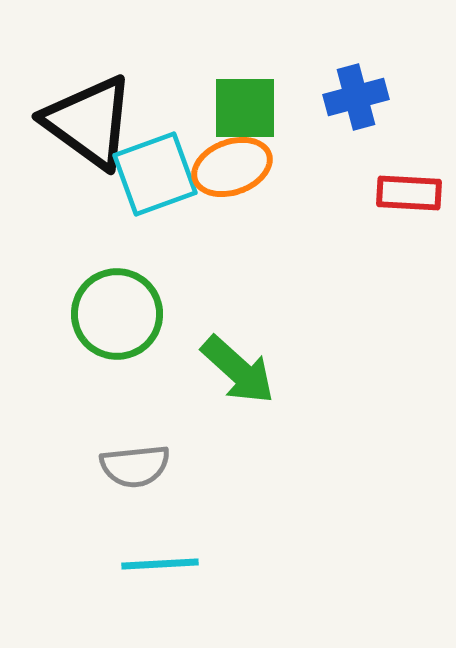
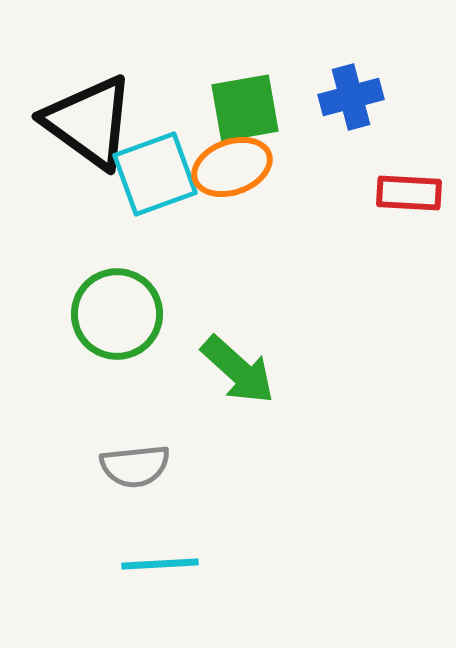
blue cross: moved 5 px left
green square: rotated 10 degrees counterclockwise
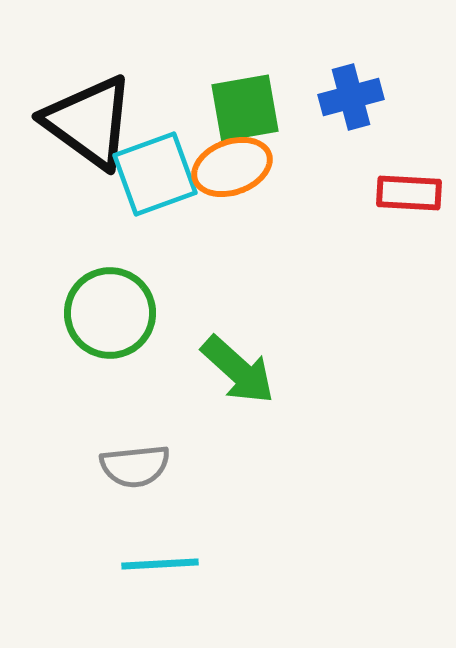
green circle: moved 7 px left, 1 px up
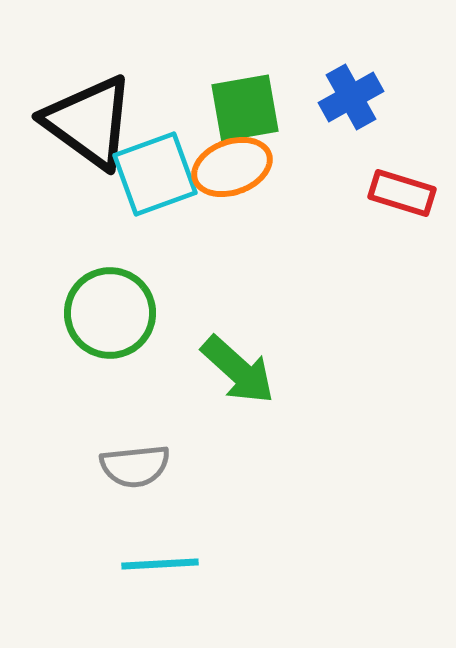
blue cross: rotated 14 degrees counterclockwise
red rectangle: moved 7 px left; rotated 14 degrees clockwise
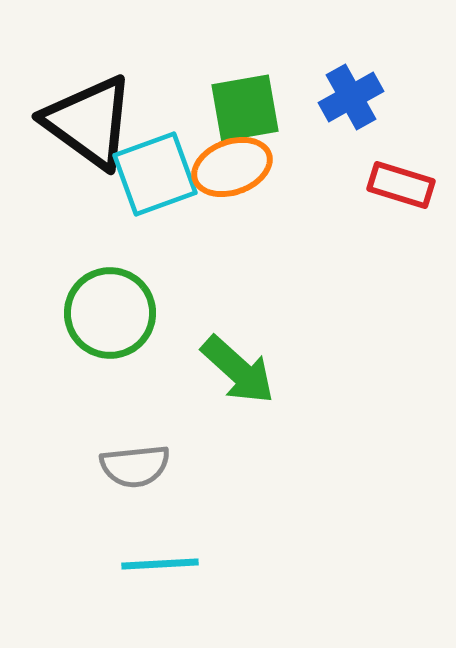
red rectangle: moved 1 px left, 8 px up
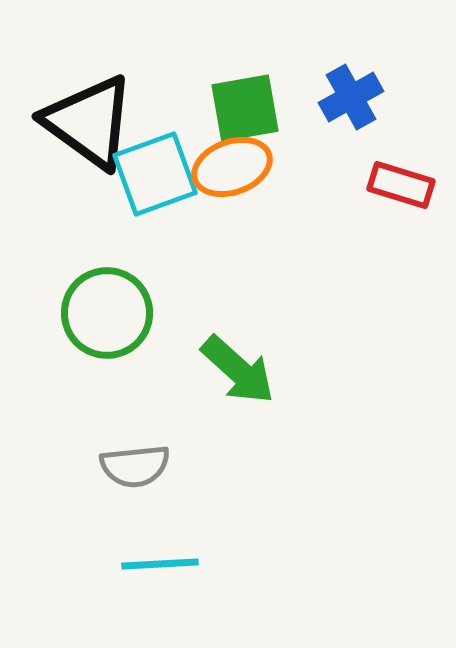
green circle: moved 3 px left
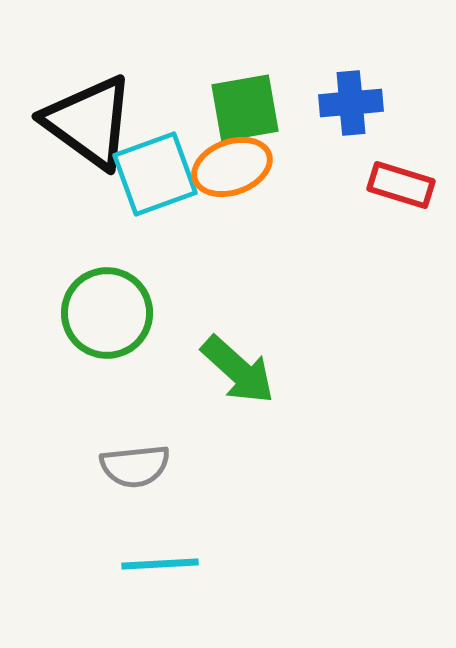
blue cross: moved 6 px down; rotated 24 degrees clockwise
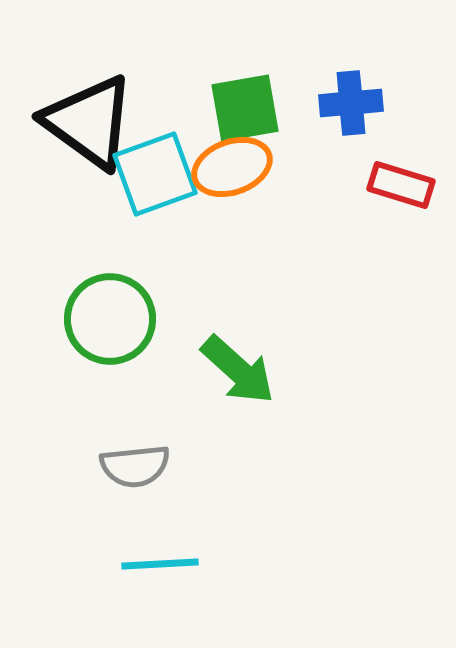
green circle: moved 3 px right, 6 px down
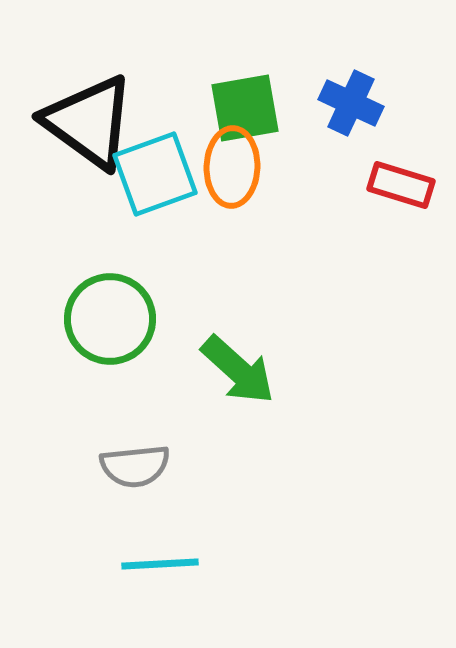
blue cross: rotated 30 degrees clockwise
orange ellipse: rotated 68 degrees counterclockwise
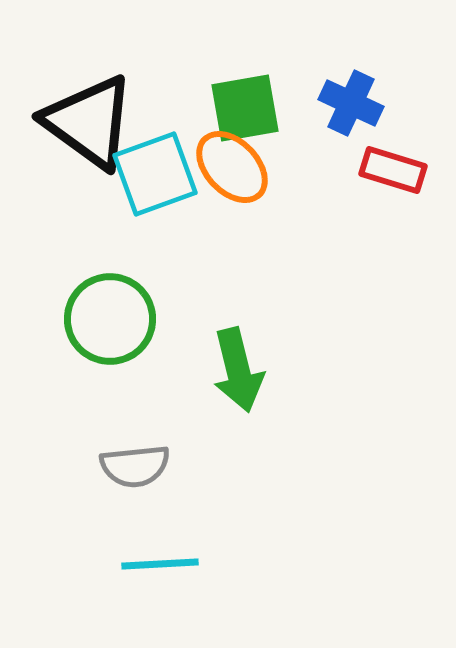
orange ellipse: rotated 46 degrees counterclockwise
red rectangle: moved 8 px left, 15 px up
green arrow: rotated 34 degrees clockwise
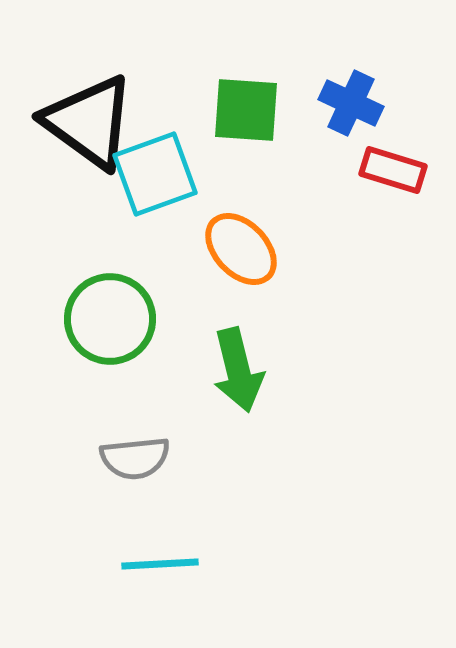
green square: moved 1 px right, 2 px down; rotated 14 degrees clockwise
orange ellipse: moved 9 px right, 82 px down
gray semicircle: moved 8 px up
